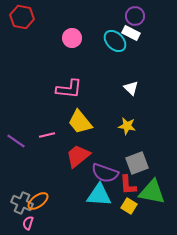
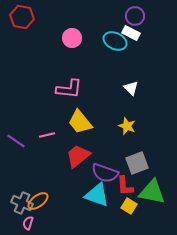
cyan ellipse: rotated 20 degrees counterclockwise
yellow star: rotated 12 degrees clockwise
red L-shape: moved 3 px left, 1 px down
cyan triangle: moved 2 px left; rotated 16 degrees clockwise
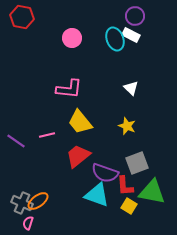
white rectangle: moved 2 px down
cyan ellipse: moved 2 px up; rotated 45 degrees clockwise
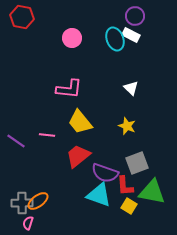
pink line: rotated 21 degrees clockwise
cyan triangle: moved 2 px right
gray cross: rotated 25 degrees counterclockwise
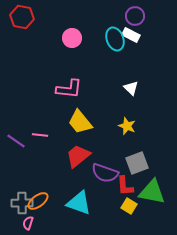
pink line: moved 7 px left
cyan triangle: moved 20 px left, 8 px down
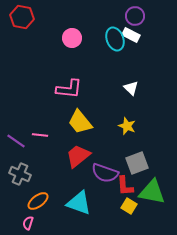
gray cross: moved 2 px left, 29 px up; rotated 25 degrees clockwise
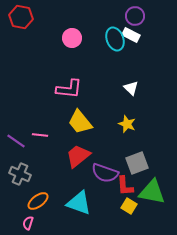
red hexagon: moved 1 px left
yellow star: moved 2 px up
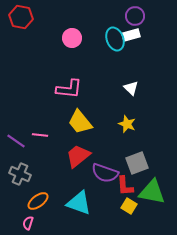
white rectangle: rotated 42 degrees counterclockwise
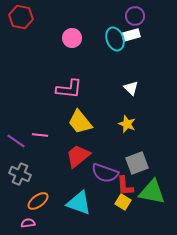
yellow square: moved 6 px left, 4 px up
pink semicircle: rotated 64 degrees clockwise
